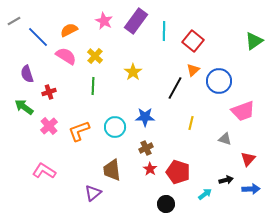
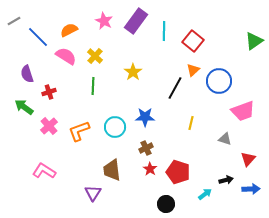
purple triangle: rotated 18 degrees counterclockwise
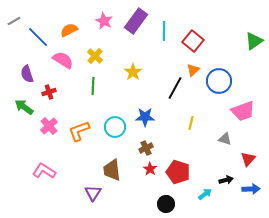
pink semicircle: moved 3 px left, 4 px down
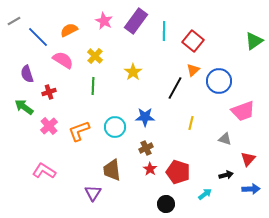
black arrow: moved 5 px up
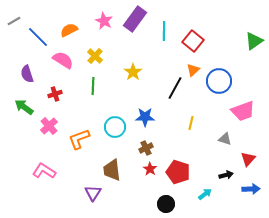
purple rectangle: moved 1 px left, 2 px up
red cross: moved 6 px right, 2 px down
orange L-shape: moved 8 px down
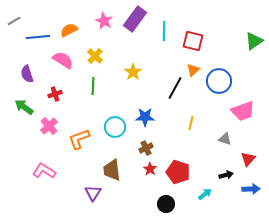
blue line: rotated 50 degrees counterclockwise
red square: rotated 25 degrees counterclockwise
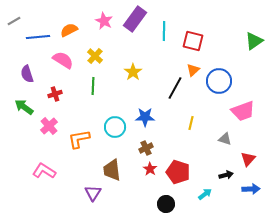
orange L-shape: rotated 10 degrees clockwise
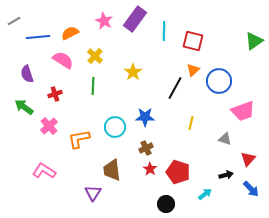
orange semicircle: moved 1 px right, 3 px down
blue arrow: rotated 48 degrees clockwise
